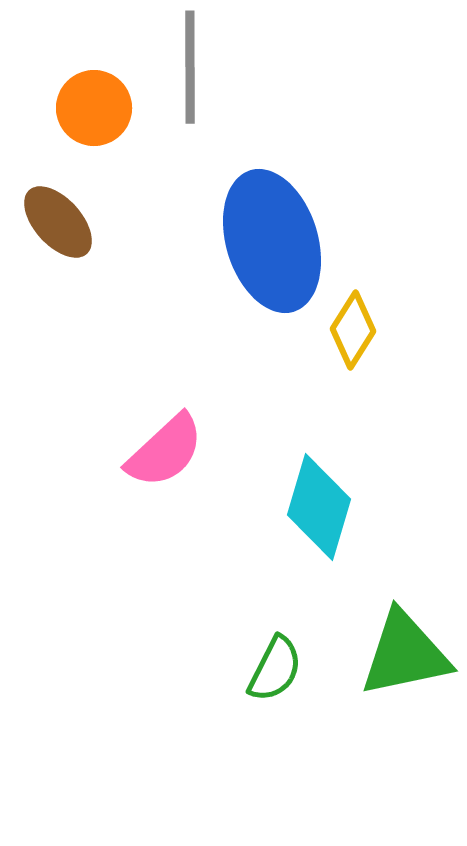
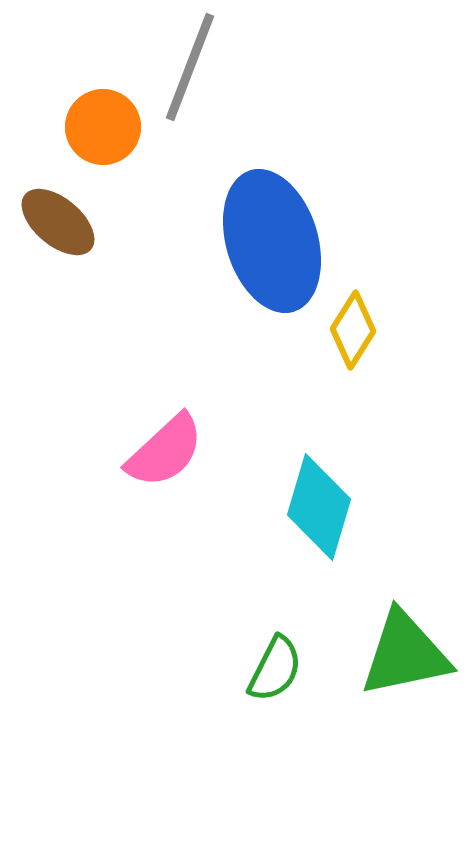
gray line: rotated 21 degrees clockwise
orange circle: moved 9 px right, 19 px down
brown ellipse: rotated 8 degrees counterclockwise
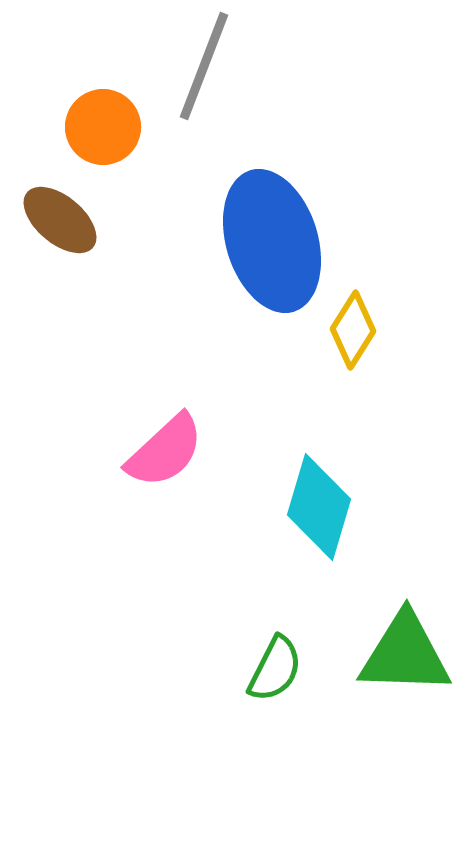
gray line: moved 14 px right, 1 px up
brown ellipse: moved 2 px right, 2 px up
green triangle: rotated 14 degrees clockwise
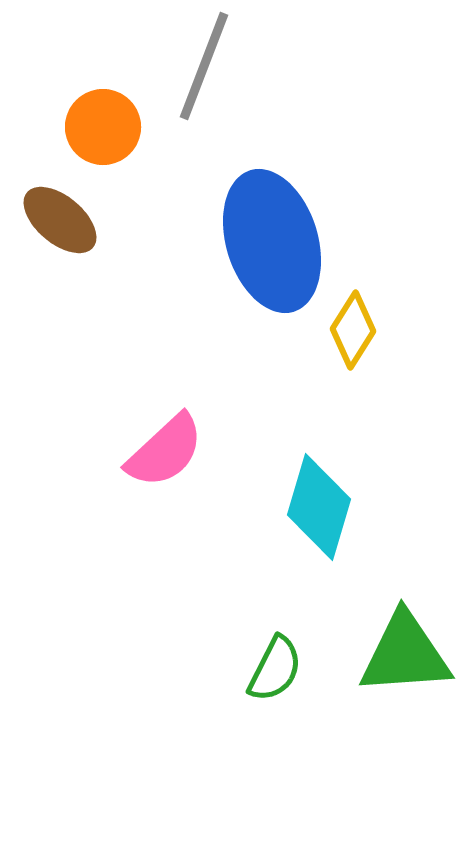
green triangle: rotated 6 degrees counterclockwise
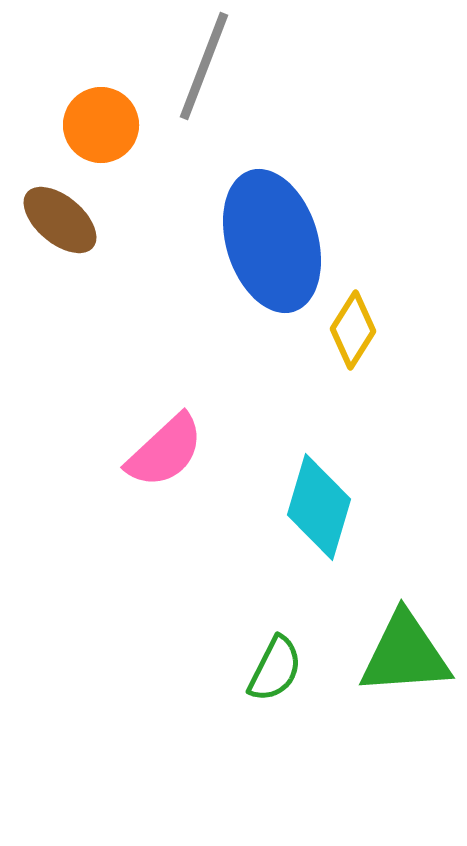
orange circle: moved 2 px left, 2 px up
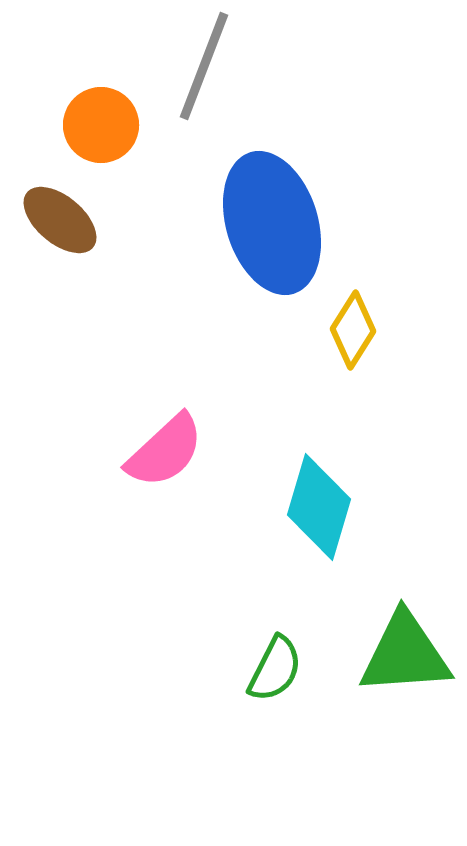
blue ellipse: moved 18 px up
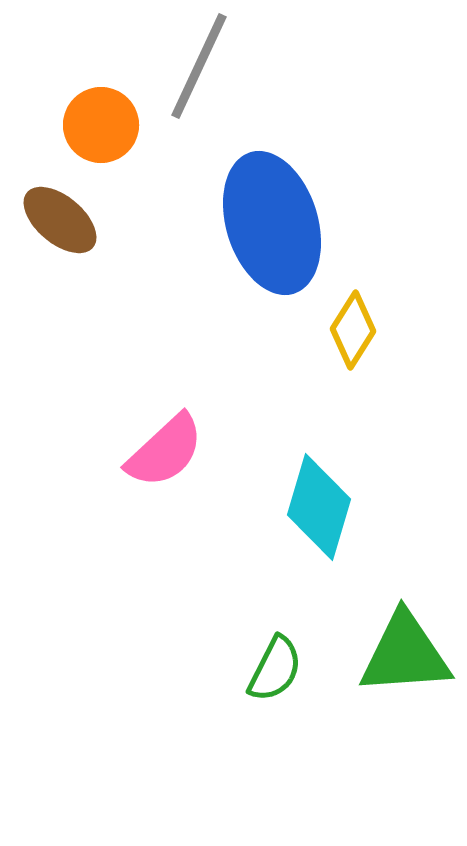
gray line: moved 5 px left; rotated 4 degrees clockwise
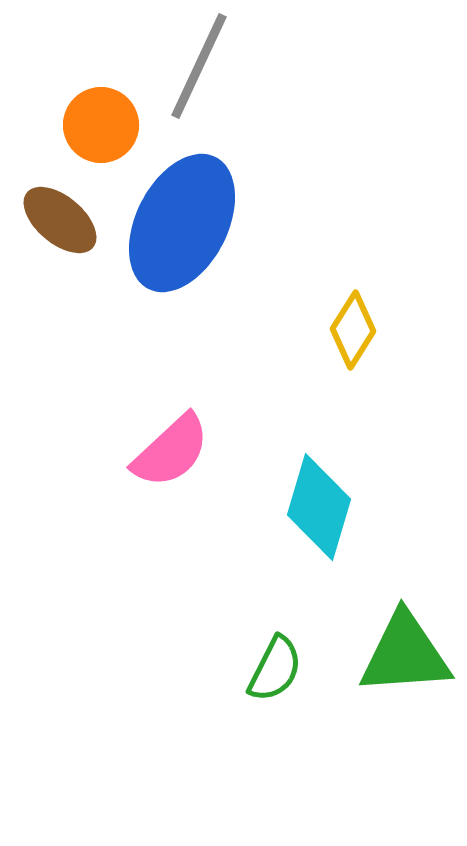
blue ellipse: moved 90 px left; rotated 44 degrees clockwise
pink semicircle: moved 6 px right
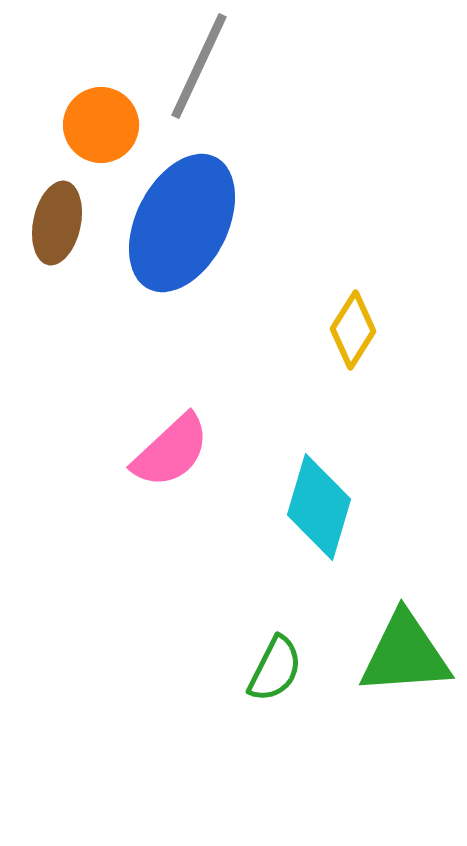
brown ellipse: moved 3 px left, 3 px down; rotated 62 degrees clockwise
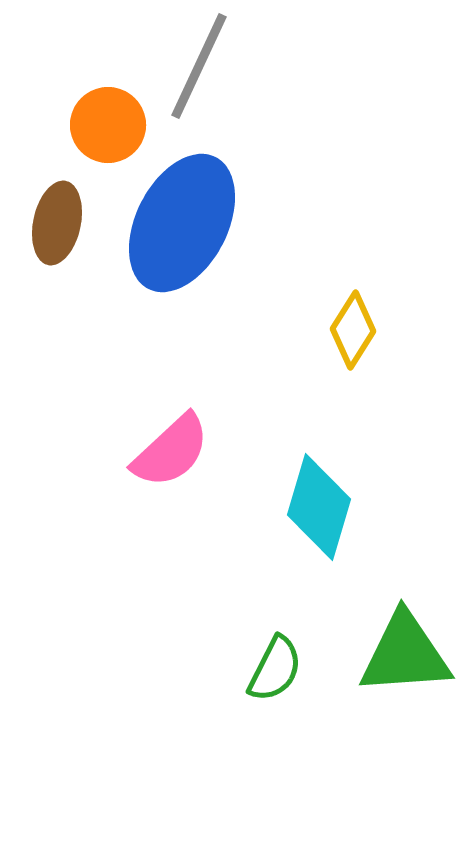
orange circle: moved 7 px right
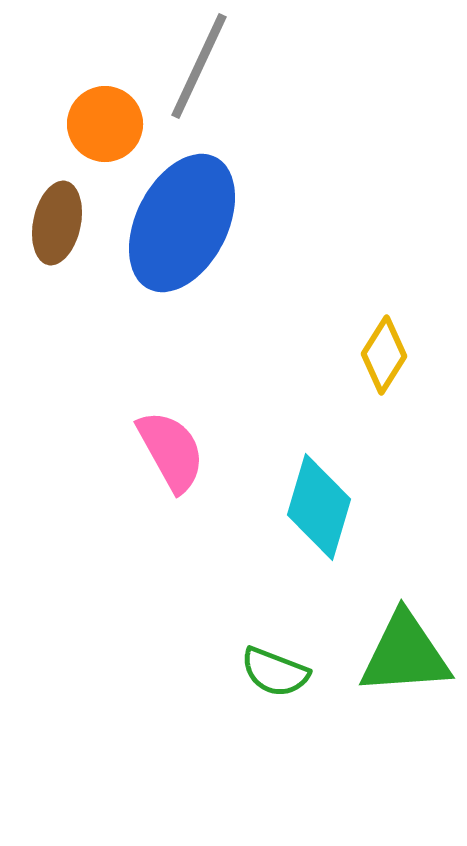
orange circle: moved 3 px left, 1 px up
yellow diamond: moved 31 px right, 25 px down
pink semicircle: rotated 76 degrees counterclockwise
green semicircle: moved 3 px down; rotated 84 degrees clockwise
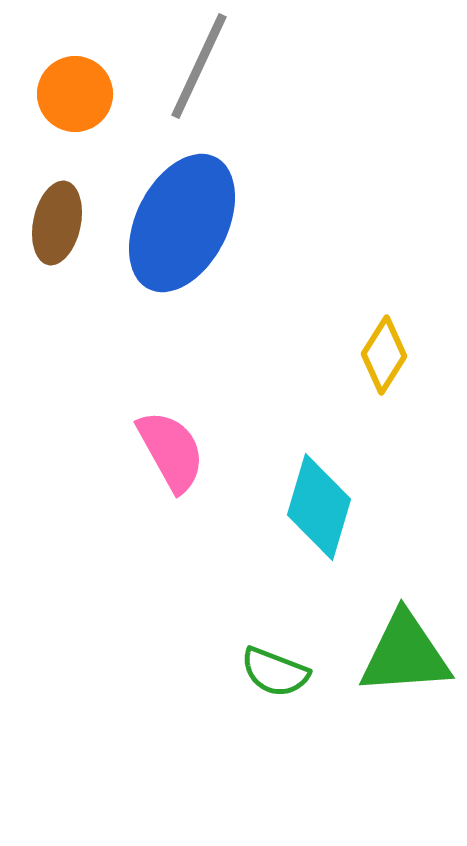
orange circle: moved 30 px left, 30 px up
